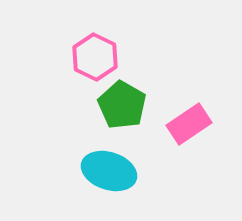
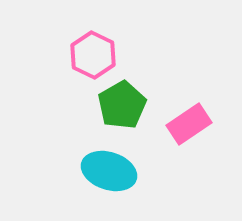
pink hexagon: moved 2 px left, 2 px up
green pentagon: rotated 12 degrees clockwise
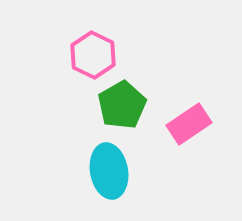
cyan ellipse: rotated 62 degrees clockwise
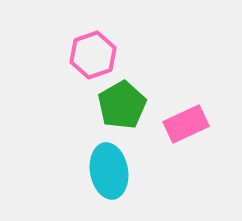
pink hexagon: rotated 15 degrees clockwise
pink rectangle: moved 3 px left; rotated 9 degrees clockwise
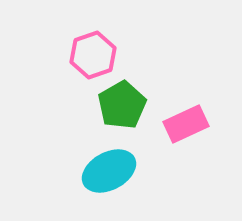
cyan ellipse: rotated 72 degrees clockwise
